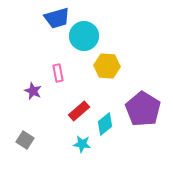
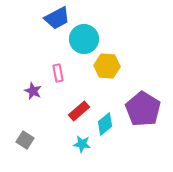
blue trapezoid: rotated 12 degrees counterclockwise
cyan circle: moved 3 px down
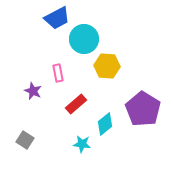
red rectangle: moved 3 px left, 7 px up
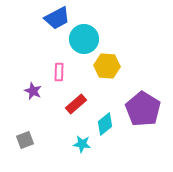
pink rectangle: moved 1 px right, 1 px up; rotated 12 degrees clockwise
gray square: rotated 36 degrees clockwise
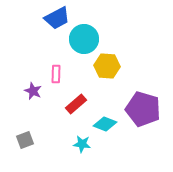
pink rectangle: moved 3 px left, 2 px down
purple pentagon: rotated 16 degrees counterclockwise
cyan diamond: rotated 60 degrees clockwise
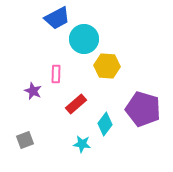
cyan diamond: rotated 75 degrees counterclockwise
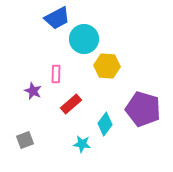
red rectangle: moved 5 px left
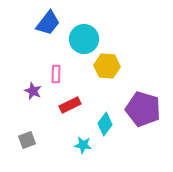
blue trapezoid: moved 9 px left, 5 px down; rotated 24 degrees counterclockwise
red rectangle: moved 1 px left, 1 px down; rotated 15 degrees clockwise
gray square: moved 2 px right
cyan star: moved 1 px right, 1 px down
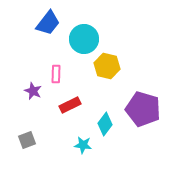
yellow hexagon: rotated 10 degrees clockwise
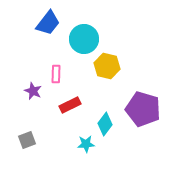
cyan star: moved 3 px right, 1 px up; rotated 12 degrees counterclockwise
